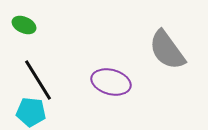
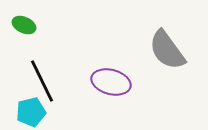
black line: moved 4 px right, 1 px down; rotated 6 degrees clockwise
cyan pentagon: rotated 20 degrees counterclockwise
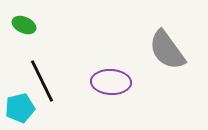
purple ellipse: rotated 12 degrees counterclockwise
cyan pentagon: moved 11 px left, 4 px up
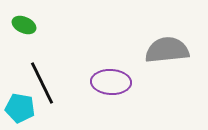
gray semicircle: rotated 120 degrees clockwise
black line: moved 2 px down
cyan pentagon: rotated 24 degrees clockwise
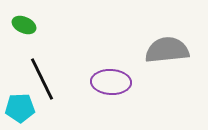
black line: moved 4 px up
cyan pentagon: rotated 12 degrees counterclockwise
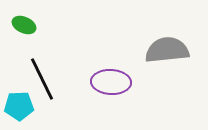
cyan pentagon: moved 1 px left, 2 px up
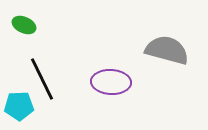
gray semicircle: rotated 21 degrees clockwise
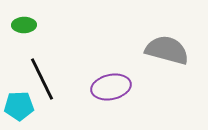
green ellipse: rotated 25 degrees counterclockwise
purple ellipse: moved 5 px down; rotated 15 degrees counterclockwise
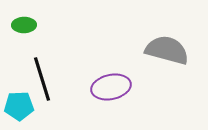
black line: rotated 9 degrees clockwise
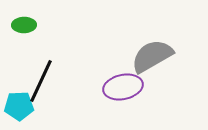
gray semicircle: moved 15 px left, 6 px down; rotated 45 degrees counterclockwise
black line: moved 1 px left, 2 px down; rotated 42 degrees clockwise
purple ellipse: moved 12 px right
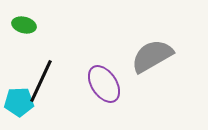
green ellipse: rotated 15 degrees clockwise
purple ellipse: moved 19 px left, 3 px up; rotated 69 degrees clockwise
cyan pentagon: moved 4 px up
